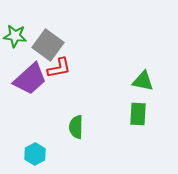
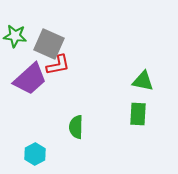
gray square: moved 1 px right, 1 px up; rotated 12 degrees counterclockwise
red L-shape: moved 1 px left, 3 px up
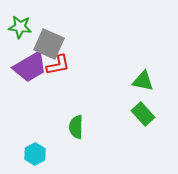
green star: moved 5 px right, 9 px up
purple trapezoid: moved 12 px up; rotated 12 degrees clockwise
green rectangle: moved 5 px right; rotated 45 degrees counterclockwise
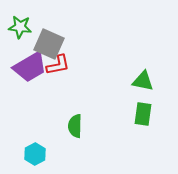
green rectangle: rotated 50 degrees clockwise
green semicircle: moved 1 px left, 1 px up
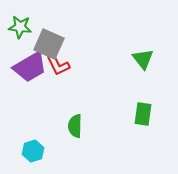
red L-shape: rotated 75 degrees clockwise
green triangle: moved 22 px up; rotated 40 degrees clockwise
cyan hexagon: moved 2 px left, 3 px up; rotated 10 degrees clockwise
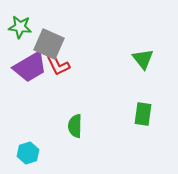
cyan hexagon: moved 5 px left, 2 px down
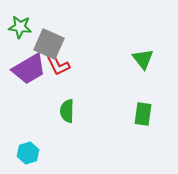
purple trapezoid: moved 1 px left, 2 px down
green semicircle: moved 8 px left, 15 px up
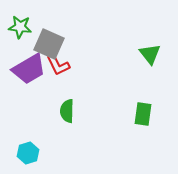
green triangle: moved 7 px right, 5 px up
